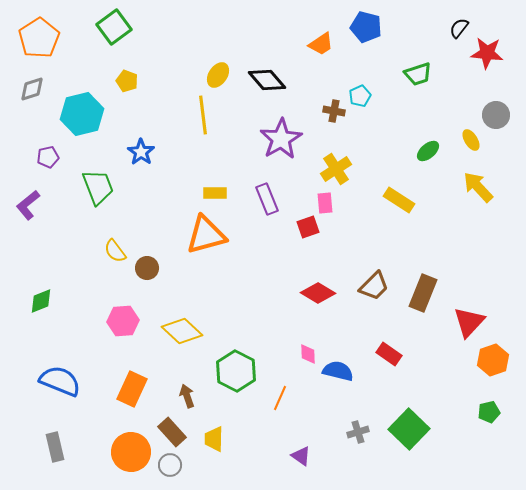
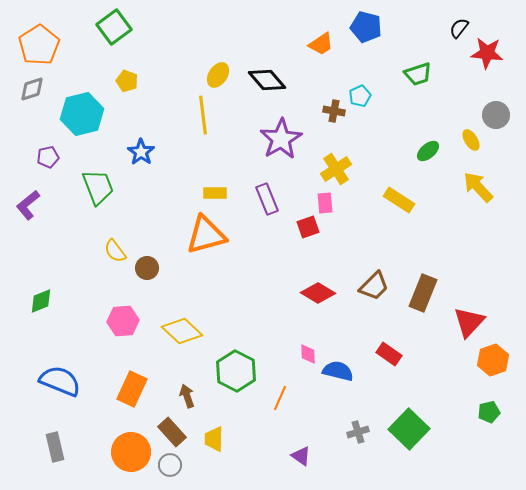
orange pentagon at (39, 38): moved 7 px down
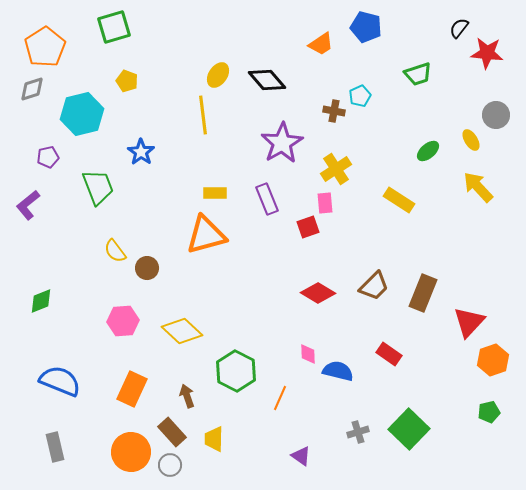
green square at (114, 27): rotated 20 degrees clockwise
orange pentagon at (39, 45): moved 6 px right, 2 px down
purple star at (281, 139): moved 1 px right, 4 px down
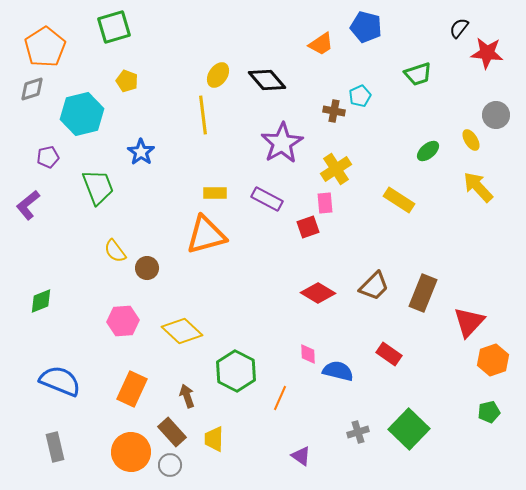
purple rectangle at (267, 199): rotated 40 degrees counterclockwise
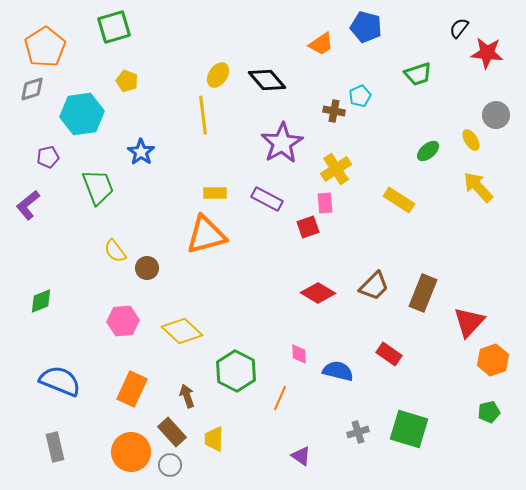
cyan hexagon at (82, 114): rotated 6 degrees clockwise
pink diamond at (308, 354): moved 9 px left
green square at (409, 429): rotated 27 degrees counterclockwise
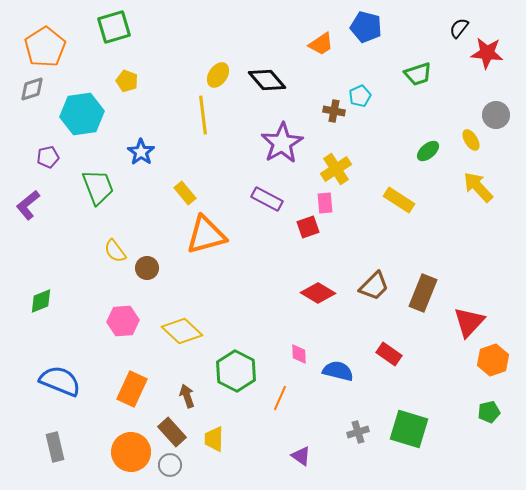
yellow rectangle at (215, 193): moved 30 px left; rotated 50 degrees clockwise
